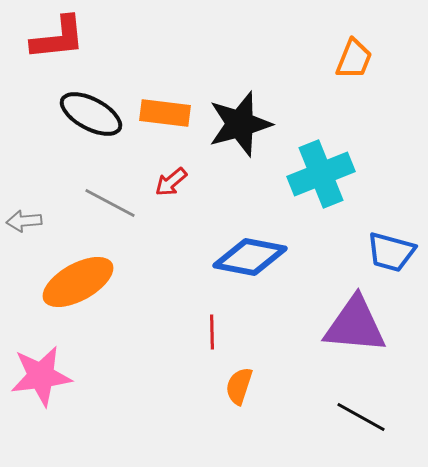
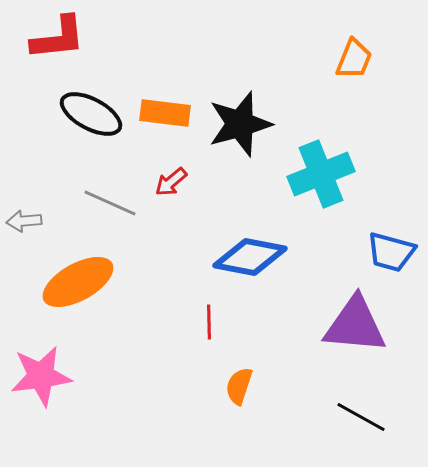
gray line: rotated 4 degrees counterclockwise
red line: moved 3 px left, 10 px up
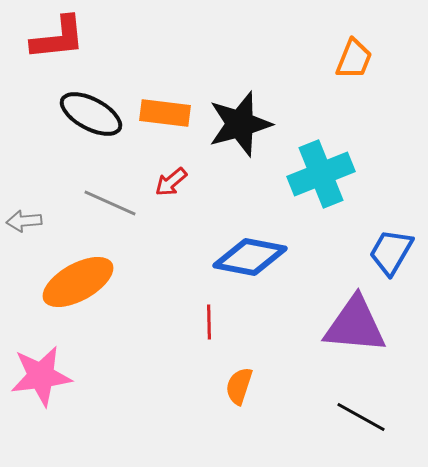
blue trapezoid: rotated 105 degrees clockwise
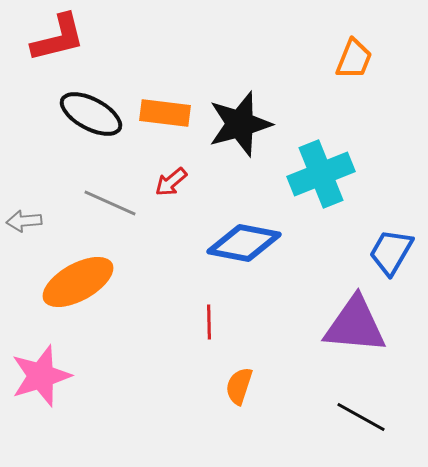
red L-shape: rotated 8 degrees counterclockwise
blue diamond: moved 6 px left, 14 px up
pink star: rotated 10 degrees counterclockwise
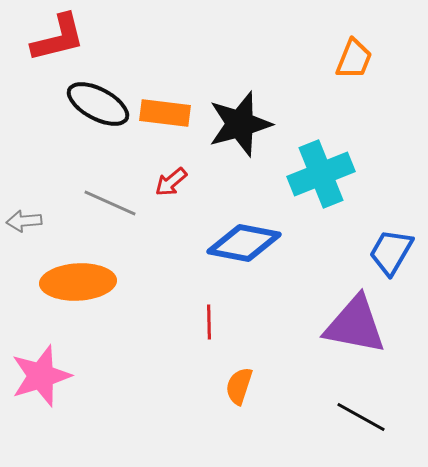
black ellipse: moved 7 px right, 10 px up
orange ellipse: rotated 26 degrees clockwise
purple triangle: rotated 6 degrees clockwise
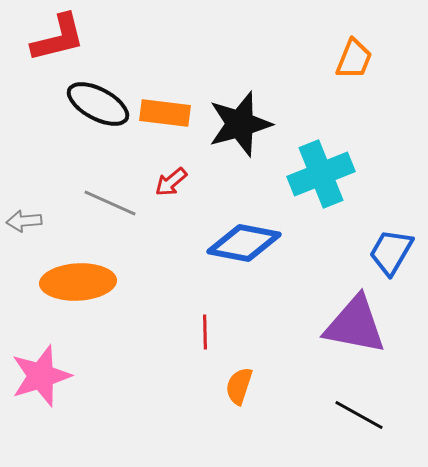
red line: moved 4 px left, 10 px down
black line: moved 2 px left, 2 px up
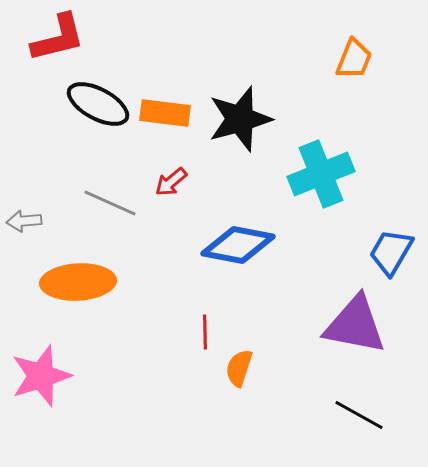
black star: moved 5 px up
blue diamond: moved 6 px left, 2 px down
orange semicircle: moved 18 px up
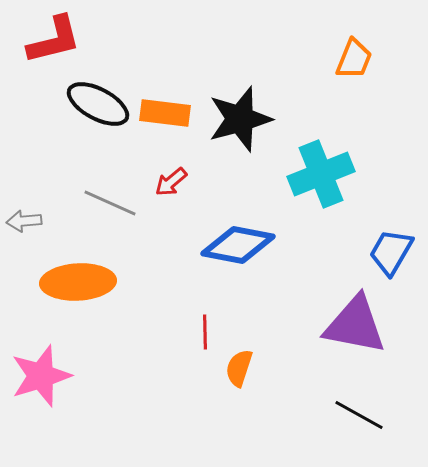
red L-shape: moved 4 px left, 2 px down
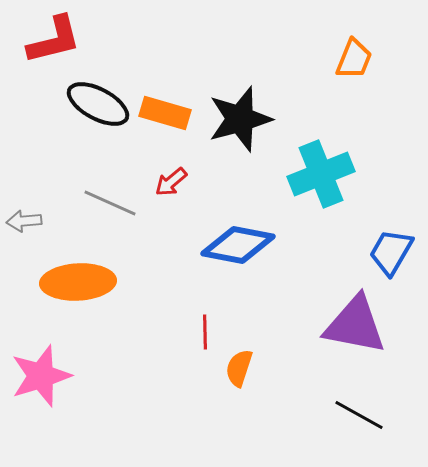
orange rectangle: rotated 9 degrees clockwise
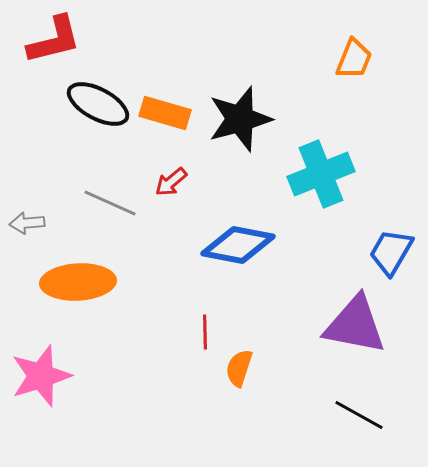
gray arrow: moved 3 px right, 2 px down
